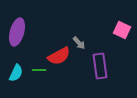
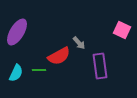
purple ellipse: rotated 16 degrees clockwise
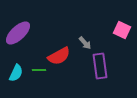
purple ellipse: moved 1 px right, 1 px down; rotated 16 degrees clockwise
gray arrow: moved 6 px right
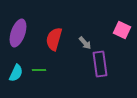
purple ellipse: rotated 28 degrees counterclockwise
red semicircle: moved 5 px left, 17 px up; rotated 135 degrees clockwise
purple rectangle: moved 2 px up
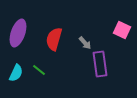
green line: rotated 40 degrees clockwise
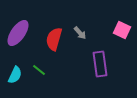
purple ellipse: rotated 16 degrees clockwise
gray arrow: moved 5 px left, 10 px up
cyan semicircle: moved 1 px left, 2 px down
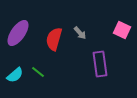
green line: moved 1 px left, 2 px down
cyan semicircle: rotated 24 degrees clockwise
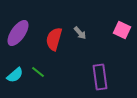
purple rectangle: moved 13 px down
